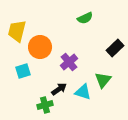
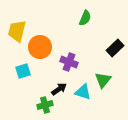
green semicircle: rotated 42 degrees counterclockwise
purple cross: rotated 30 degrees counterclockwise
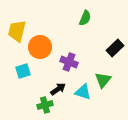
black arrow: moved 1 px left
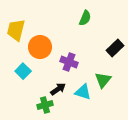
yellow trapezoid: moved 1 px left, 1 px up
cyan square: rotated 28 degrees counterclockwise
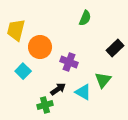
cyan triangle: rotated 12 degrees clockwise
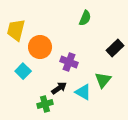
black arrow: moved 1 px right, 1 px up
green cross: moved 1 px up
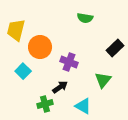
green semicircle: rotated 77 degrees clockwise
black arrow: moved 1 px right, 1 px up
cyan triangle: moved 14 px down
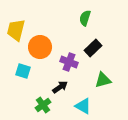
green semicircle: rotated 98 degrees clockwise
black rectangle: moved 22 px left
cyan square: rotated 28 degrees counterclockwise
green triangle: rotated 36 degrees clockwise
green cross: moved 2 px left, 1 px down; rotated 21 degrees counterclockwise
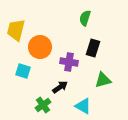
black rectangle: rotated 30 degrees counterclockwise
purple cross: rotated 12 degrees counterclockwise
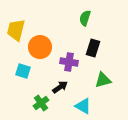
green cross: moved 2 px left, 2 px up
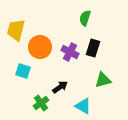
purple cross: moved 1 px right, 10 px up; rotated 18 degrees clockwise
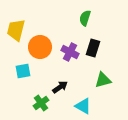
cyan square: rotated 28 degrees counterclockwise
